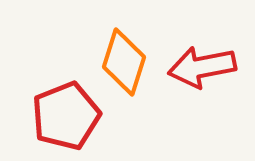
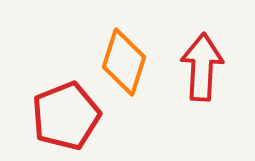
red arrow: rotated 104 degrees clockwise
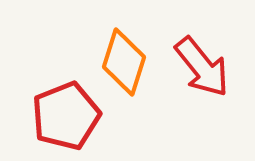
red arrow: rotated 138 degrees clockwise
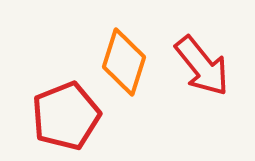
red arrow: moved 1 px up
